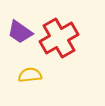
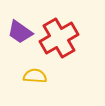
yellow semicircle: moved 5 px right, 1 px down; rotated 10 degrees clockwise
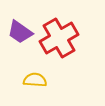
yellow semicircle: moved 4 px down
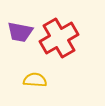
purple trapezoid: rotated 24 degrees counterclockwise
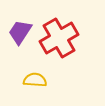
purple trapezoid: rotated 112 degrees clockwise
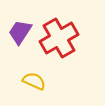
yellow semicircle: moved 1 px left, 1 px down; rotated 20 degrees clockwise
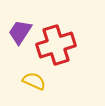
red cross: moved 3 px left, 7 px down; rotated 12 degrees clockwise
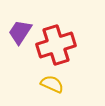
yellow semicircle: moved 18 px right, 3 px down
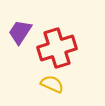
red cross: moved 1 px right, 3 px down
